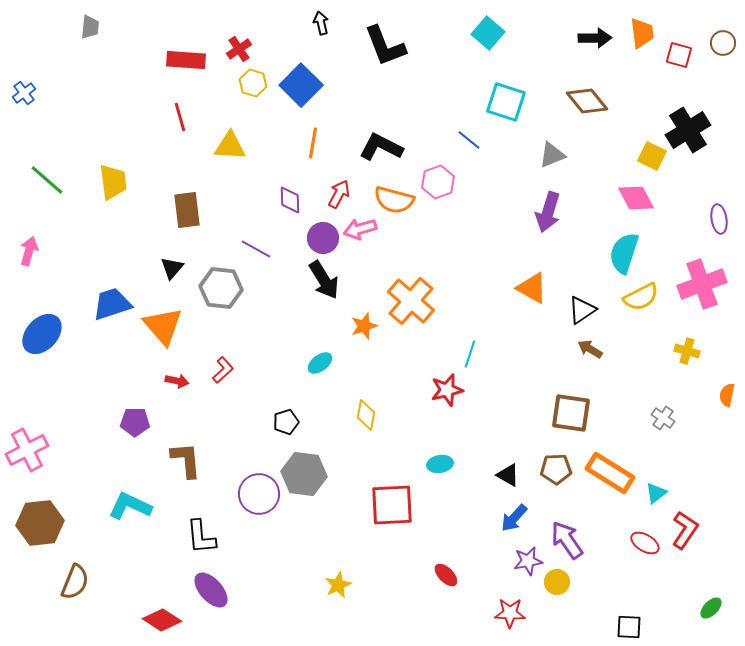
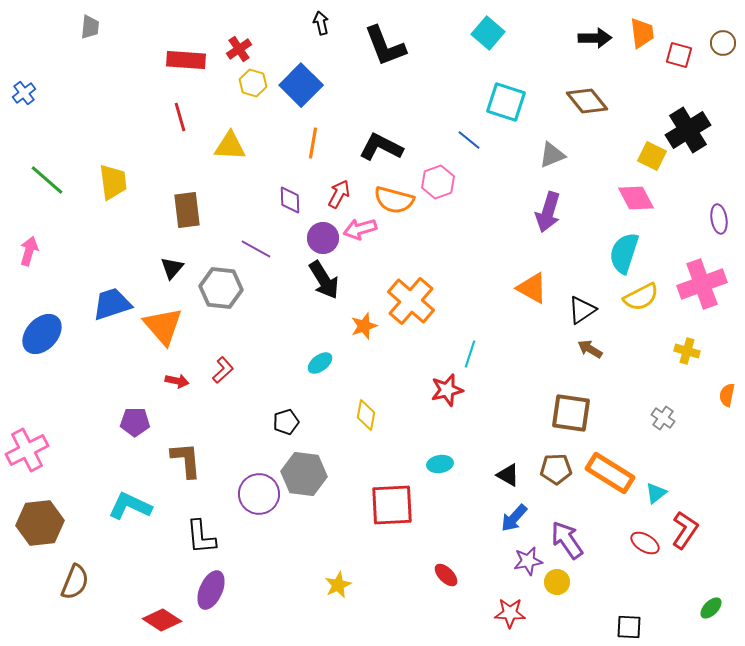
purple ellipse at (211, 590): rotated 66 degrees clockwise
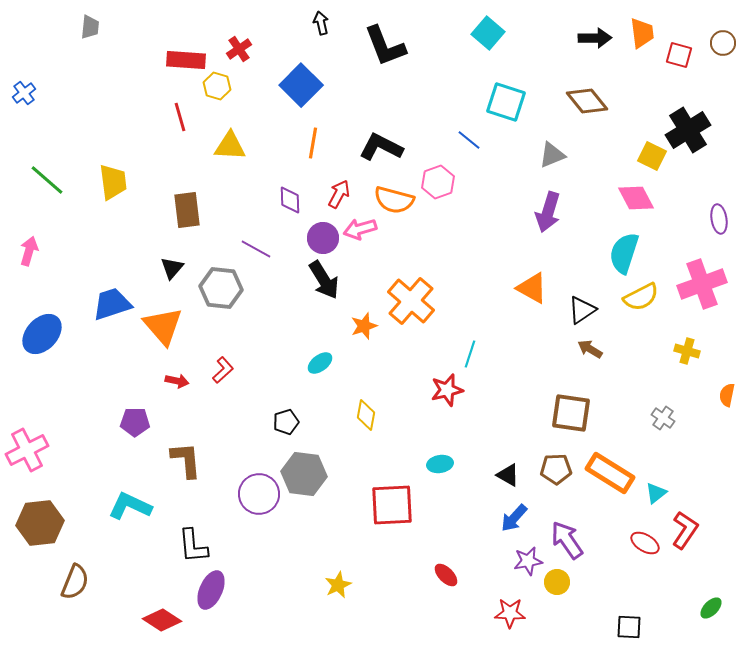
yellow hexagon at (253, 83): moved 36 px left, 3 px down
black L-shape at (201, 537): moved 8 px left, 9 px down
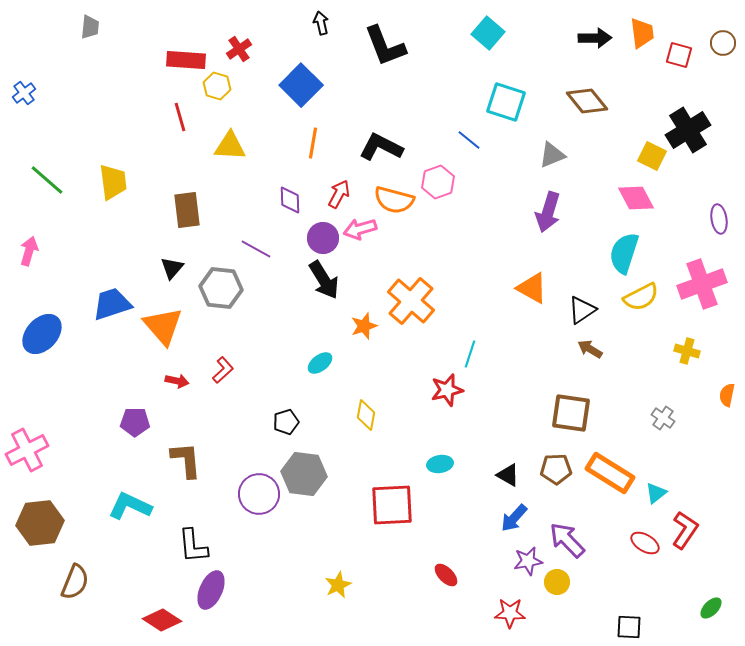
purple arrow at (567, 540): rotated 9 degrees counterclockwise
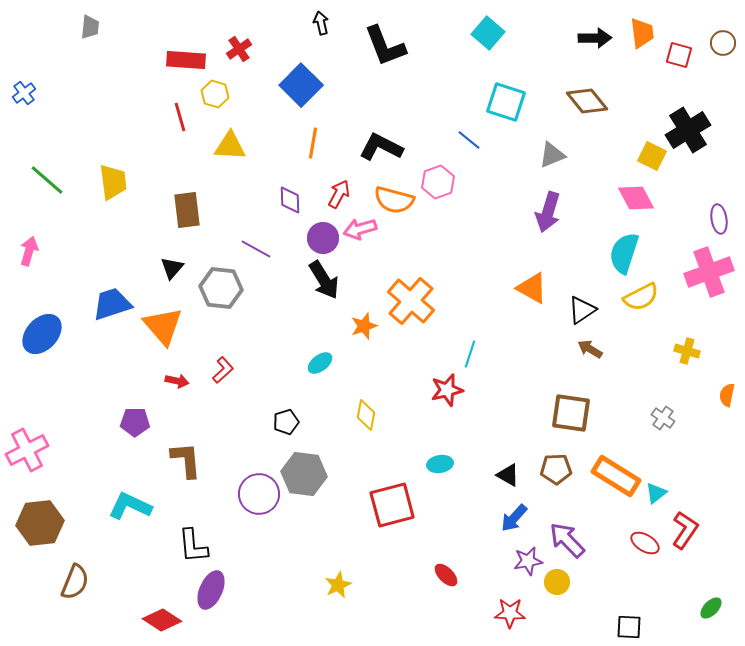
yellow hexagon at (217, 86): moved 2 px left, 8 px down
pink cross at (702, 284): moved 7 px right, 12 px up
orange rectangle at (610, 473): moved 6 px right, 3 px down
red square at (392, 505): rotated 12 degrees counterclockwise
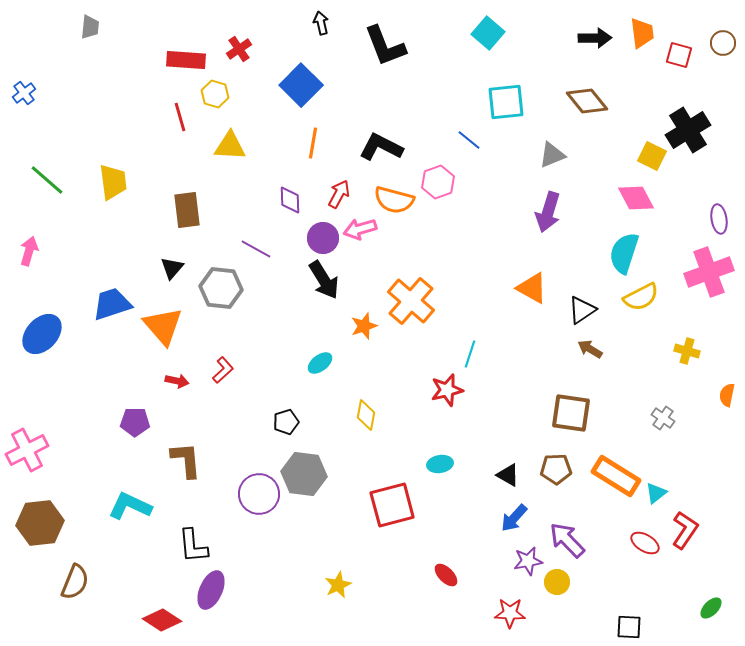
cyan square at (506, 102): rotated 24 degrees counterclockwise
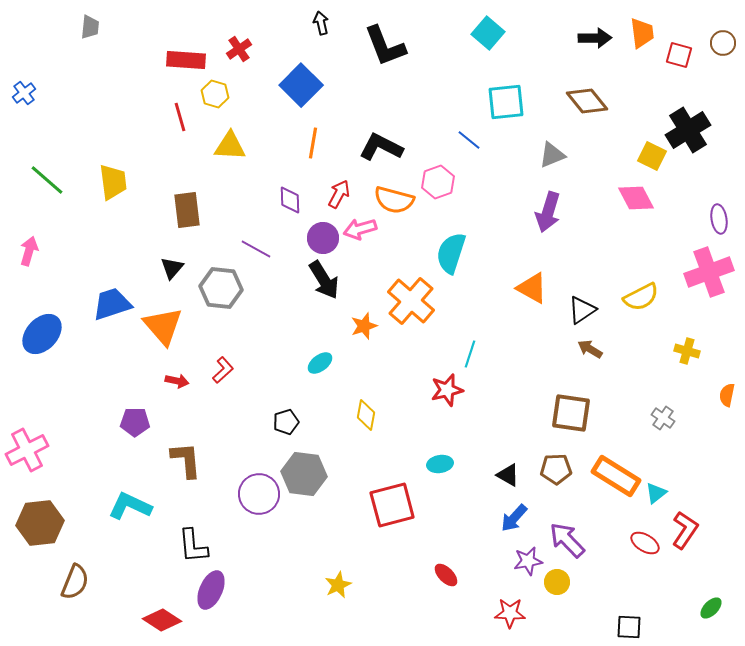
cyan semicircle at (624, 253): moved 173 px left
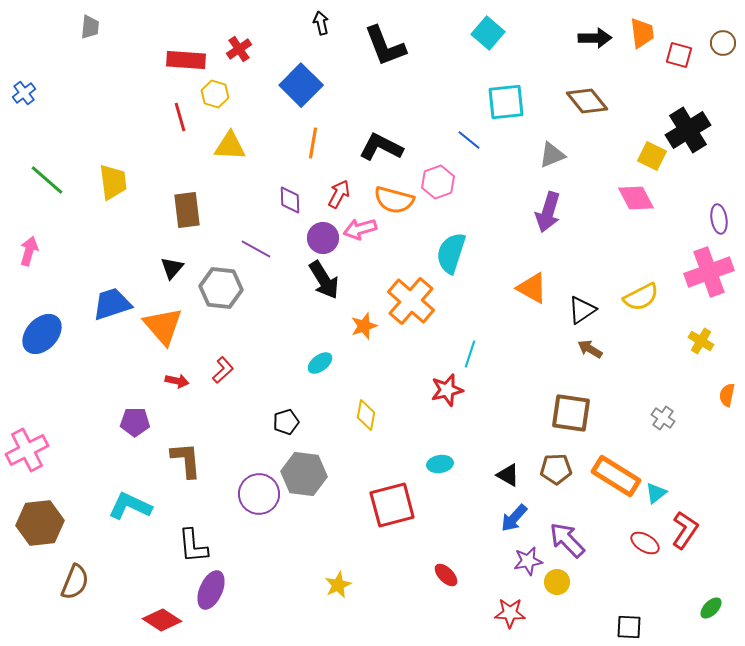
yellow cross at (687, 351): moved 14 px right, 10 px up; rotated 15 degrees clockwise
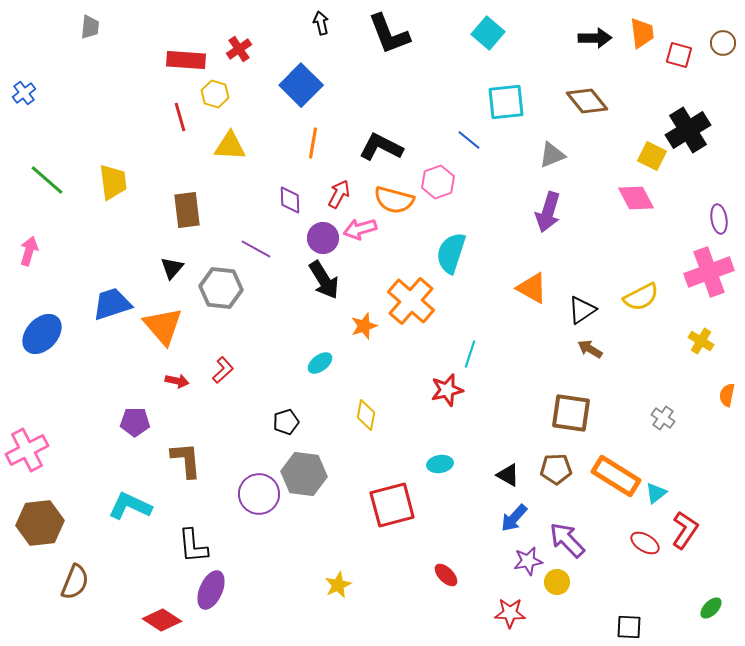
black L-shape at (385, 46): moved 4 px right, 12 px up
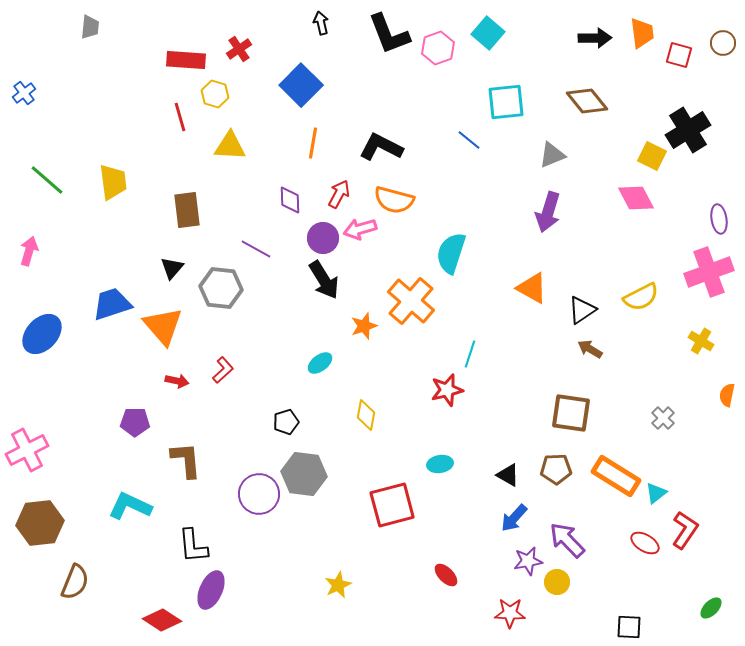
pink hexagon at (438, 182): moved 134 px up
gray cross at (663, 418): rotated 10 degrees clockwise
